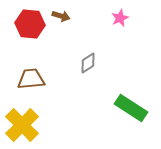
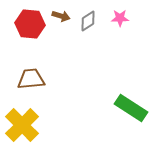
pink star: rotated 24 degrees clockwise
gray diamond: moved 42 px up
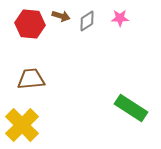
gray diamond: moved 1 px left
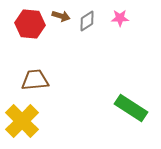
brown trapezoid: moved 4 px right, 1 px down
yellow cross: moved 4 px up
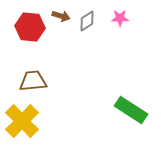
red hexagon: moved 3 px down
brown trapezoid: moved 2 px left, 1 px down
green rectangle: moved 2 px down
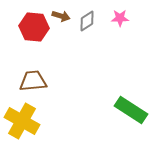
red hexagon: moved 4 px right
yellow cross: rotated 16 degrees counterclockwise
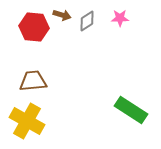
brown arrow: moved 1 px right, 1 px up
yellow cross: moved 5 px right
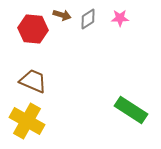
gray diamond: moved 1 px right, 2 px up
red hexagon: moved 1 px left, 2 px down
brown trapezoid: rotated 28 degrees clockwise
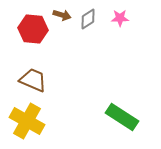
brown trapezoid: moved 1 px up
green rectangle: moved 9 px left, 7 px down
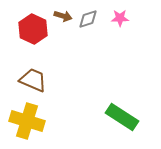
brown arrow: moved 1 px right, 1 px down
gray diamond: rotated 15 degrees clockwise
red hexagon: rotated 20 degrees clockwise
yellow cross: rotated 12 degrees counterclockwise
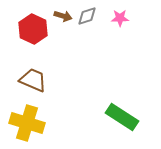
gray diamond: moved 1 px left, 3 px up
yellow cross: moved 2 px down
